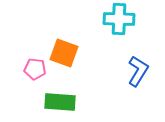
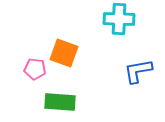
blue L-shape: rotated 132 degrees counterclockwise
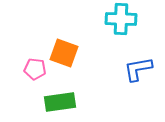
cyan cross: moved 2 px right
blue L-shape: moved 2 px up
green rectangle: rotated 12 degrees counterclockwise
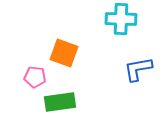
pink pentagon: moved 8 px down
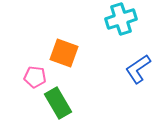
cyan cross: rotated 20 degrees counterclockwise
blue L-shape: rotated 24 degrees counterclockwise
green rectangle: moved 2 px left, 1 px down; rotated 68 degrees clockwise
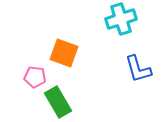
blue L-shape: rotated 72 degrees counterclockwise
green rectangle: moved 1 px up
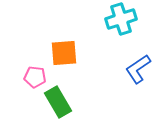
orange square: rotated 24 degrees counterclockwise
blue L-shape: rotated 72 degrees clockwise
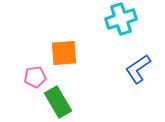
pink pentagon: rotated 15 degrees counterclockwise
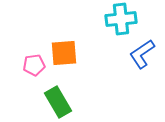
cyan cross: rotated 12 degrees clockwise
blue L-shape: moved 4 px right, 15 px up
pink pentagon: moved 1 px left, 12 px up
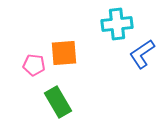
cyan cross: moved 4 px left, 5 px down
pink pentagon: rotated 15 degrees clockwise
